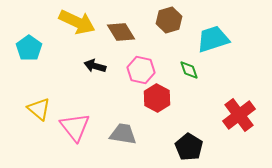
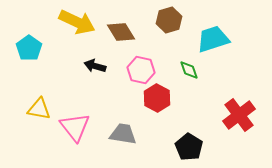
yellow triangle: rotated 30 degrees counterclockwise
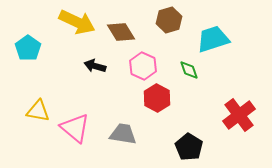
cyan pentagon: moved 1 px left
pink hexagon: moved 2 px right, 4 px up; rotated 12 degrees clockwise
yellow triangle: moved 1 px left, 2 px down
pink triangle: moved 1 px down; rotated 12 degrees counterclockwise
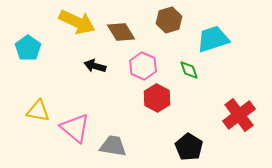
gray trapezoid: moved 10 px left, 12 px down
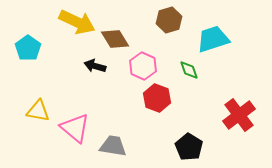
brown diamond: moved 6 px left, 7 px down
red hexagon: rotated 8 degrees counterclockwise
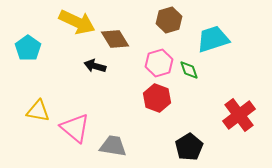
pink hexagon: moved 16 px right, 3 px up; rotated 20 degrees clockwise
black pentagon: rotated 8 degrees clockwise
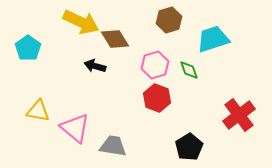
yellow arrow: moved 4 px right
pink hexagon: moved 4 px left, 2 px down
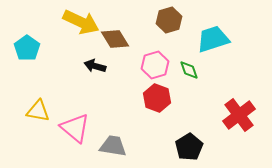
cyan pentagon: moved 1 px left
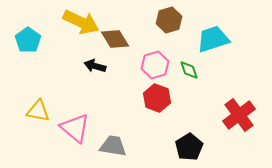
cyan pentagon: moved 1 px right, 8 px up
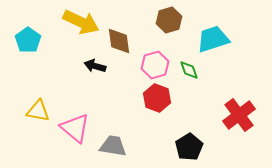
brown diamond: moved 4 px right, 2 px down; rotated 24 degrees clockwise
